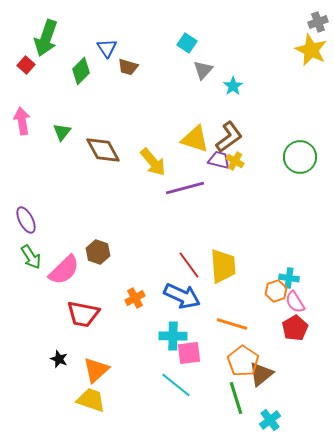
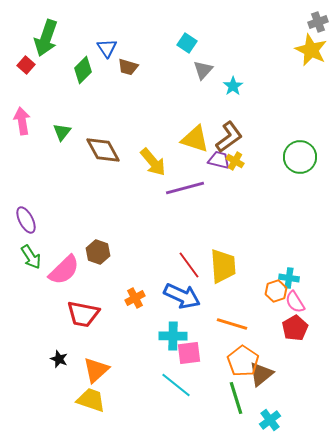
green diamond at (81, 71): moved 2 px right, 1 px up
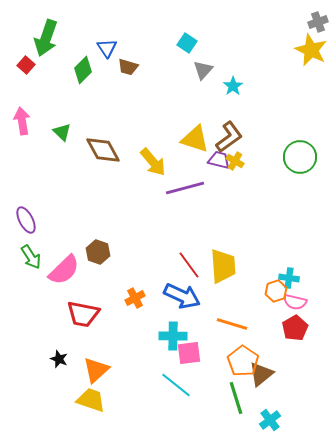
green triangle at (62, 132): rotated 24 degrees counterclockwise
pink semicircle at (295, 302): rotated 45 degrees counterclockwise
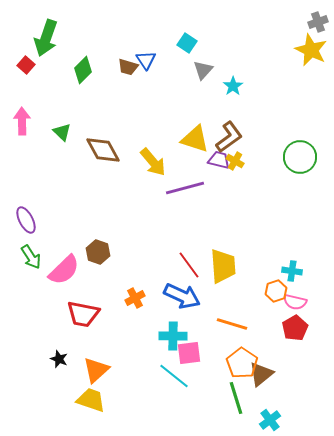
blue triangle at (107, 48): moved 39 px right, 12 px down
pink arrow at (22, 121): rotated 8 degrees clockwise
cyan cross at (289, 278): moved 3 px right, 7 px up
orange pentagon at (243, 361): moved 1 px left, 2 px down
cyan line at (176, 385): moved 2 px left, 9 px up
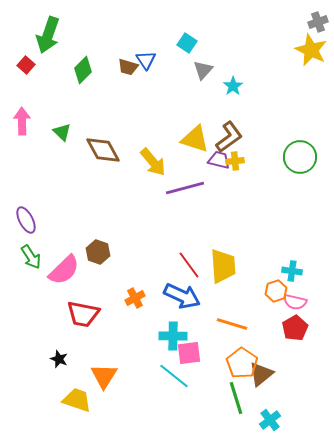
green arrow at (46, 38): moved 2 px right, 3 px up
yellow cross at (235, 161): rotated 36 degrees counterclockwise
orange triangle at (96, 370): moved 8 px right, 6 px down; rotated 16 degrees counterclockwise
yellow trapezoid at (91, 400): moved 14 px left
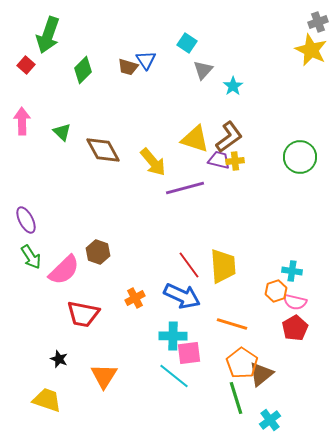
yellow trapezoid at (77, 400): moved 30 px left
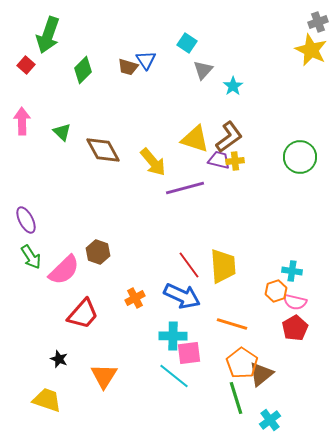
red trapezoid at (83, 314): rotated 60 degrees counterclockwise
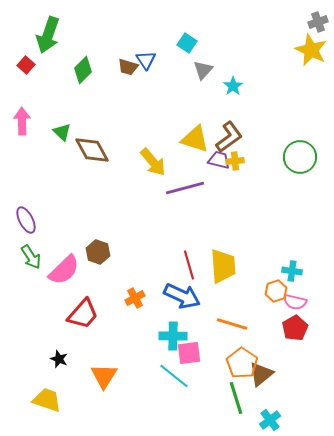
brown diamond at (103, 150): moved 11 px left
red line at (189, 265): rotated 20 degrees clockwise
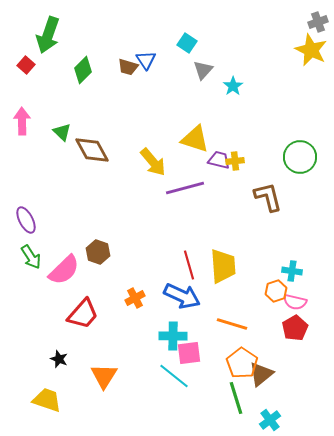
brown L-shape at (229, 137): moved 39 px right, 60 px down; rotated 68 degrees counterclockwise
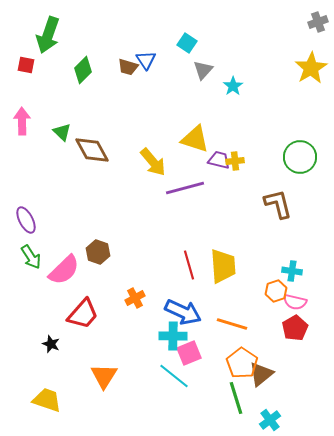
yellow star at (311, 50): moved 18 px down; rotated 16 degrees clockwise
red square at (26, 65): rotated 30 degrees counterclockwise
brown L-shape at (268, 197): moved 10 px right, 7 px down
blue arrow at (182, 296): moved 1 px right, 16 px down
pink square at (189, 353): rotated 15 degrees counterclockwise
black star at (59, 359): moved 8 px left, 15 px up
